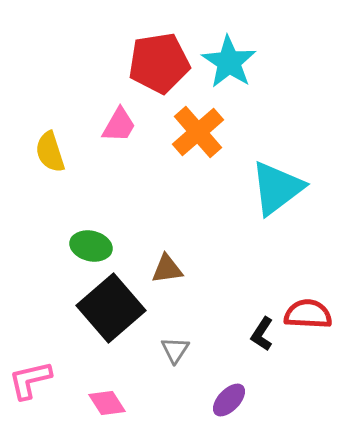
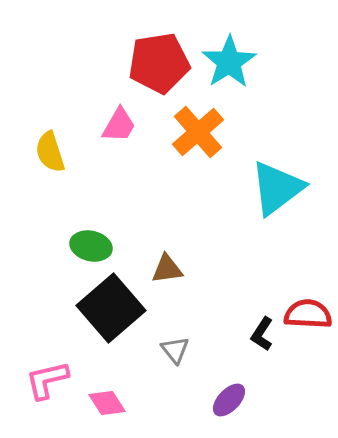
cyan star: rotated 6 degrees clockwise
gray triangle: rotated 12 degrees counterclockwise
pink L-shape: moved 17 px right
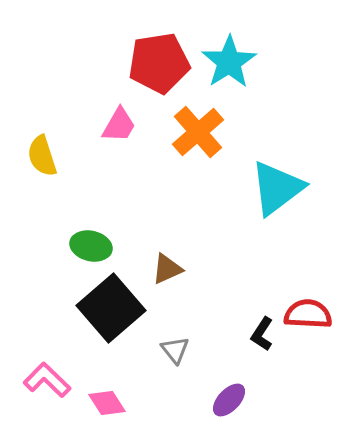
yellow semicircle: moved 8 px left, 4 px down
brown triangle: rotated 16 degrees counterclockwise
pink L-shape: rotated 57 degrees clockwise
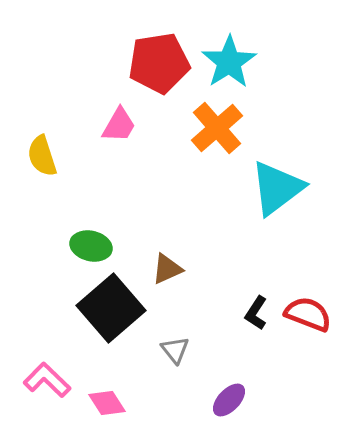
orange cross: moved 19 px right, 4 px up
red semicircle: rotated 18 degrees clockwise
black L-shape: moved 6 px left, 21 px up
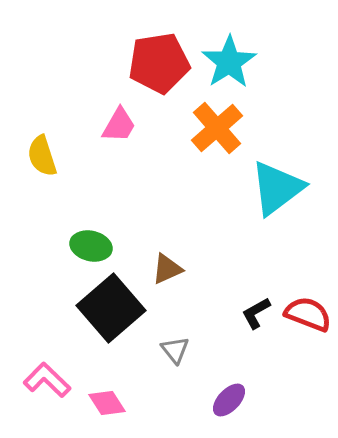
black L-shape: rotated 28 degrees clockwise
